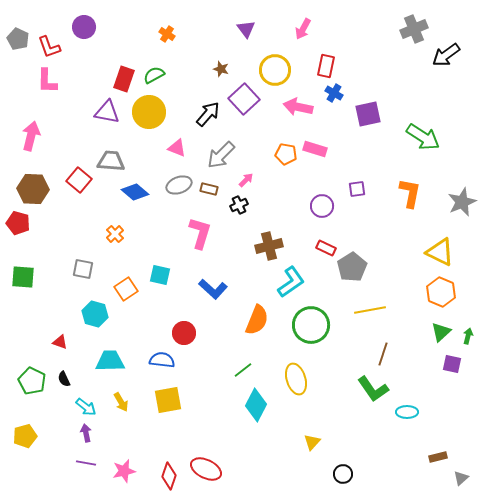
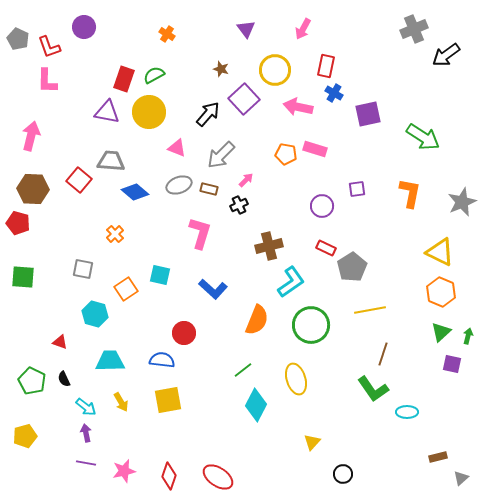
red ellipse at (206, 469): moved 12 px right, 8 px down; rotated 8 degrees clockwise
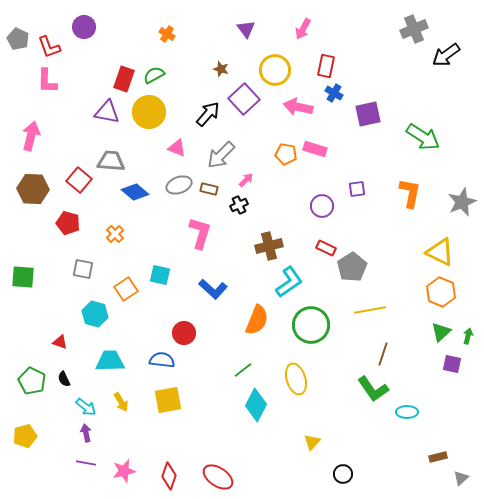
red pentagon at (18, 223): moved 50 px right
cyan L-shape at (291, 282): moved 2 px left
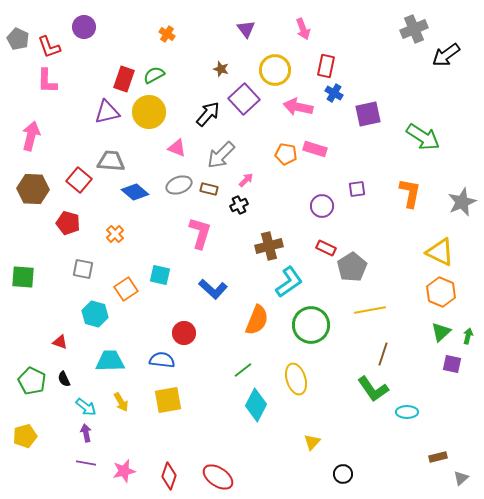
pink arrow at (303, 29): rotated 50 degrees counterclockwise
purple triangle at (107, 112): rotated 24 degrees counterclockwise
